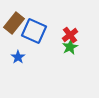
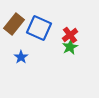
brown rectangle: moved 1 px down
blue square: moved 5 px right, 3 px up
blue star: moved 3 px right
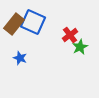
blue square: moved 6 px left, 6 px up
green star: moved 10 px right
blue star: moved 1 px left, 1 px down; rotated 16 degrees counterclockwise
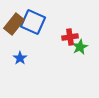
red cross: moved 2 px down; rotated 28 degrees clockwise
blue star: rotated 16 degrees clockwise
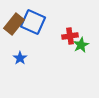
red cross: moved 1 px up
green star: moved 1 px right, 2 px up
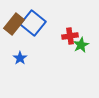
blue square: moved 1 px down; rotated 15 degrees clockwise
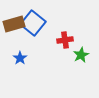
brown rectangle: rotated 35 degrees clockwise
red cross: moved 5 px left, 4 px down
green star: moved 10 px down
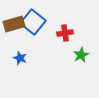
blue square: moved 1 px up
red cross: moved 7 px up
blue star: rotated 16 degrees counterclockwise
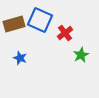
blue square: moved 7 px right, 2 px up; rotated 15 degrees counterclockwise
red cross: rotated 28 degrees counterclockwise
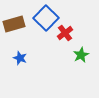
blue square: moved 6 px right, 2 px up; rotated 20 degrees clockwise
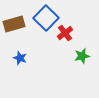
green star: moved 1 px right, 1 px down; rotated 14 degrees clockwise
